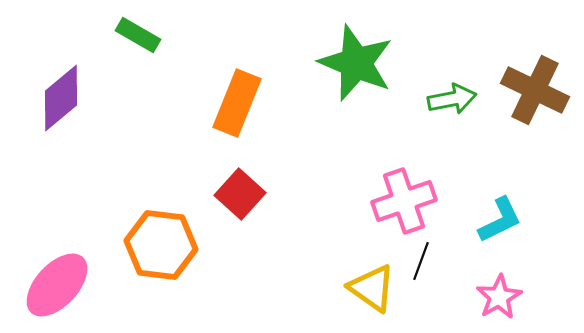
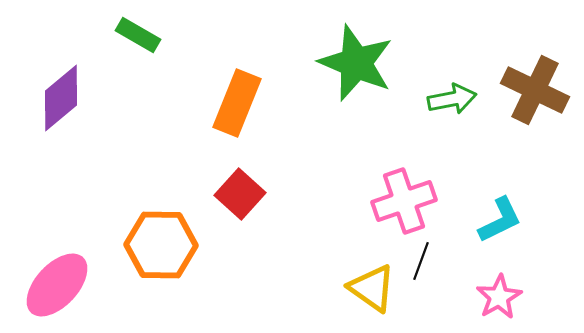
orange hexagon: rotated 6 degrees counterclockwise
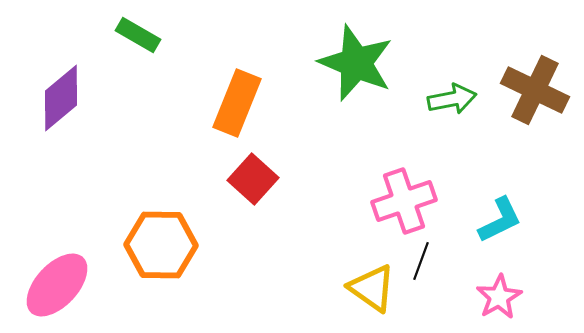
red square: moved 13 px right, 15 px up
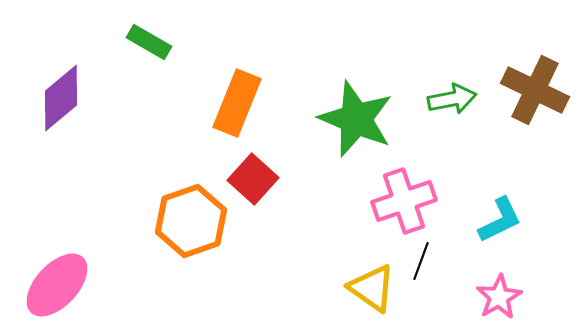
green rectangle: moved 11 px right, 7 px down
green star: moved 56 px down
orange hexagon: moved 30 px right, 24 px up; rotated 20 degrees counterclockwise
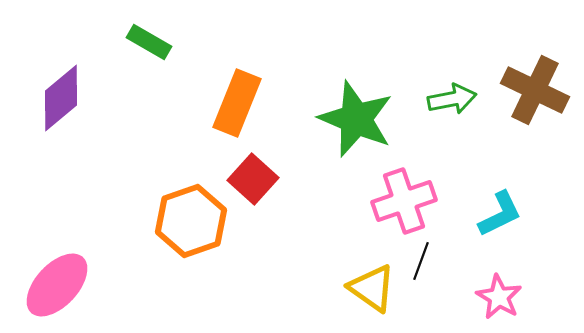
cyan L-shape: moved 6 px up
pink star: rotated 12 degrees counterclockwise
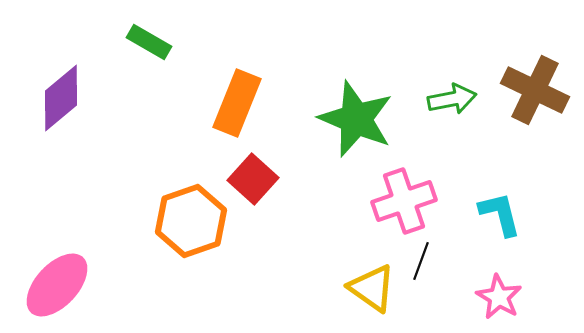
cyan L-shape: rotated 78 degrees counterclockwise
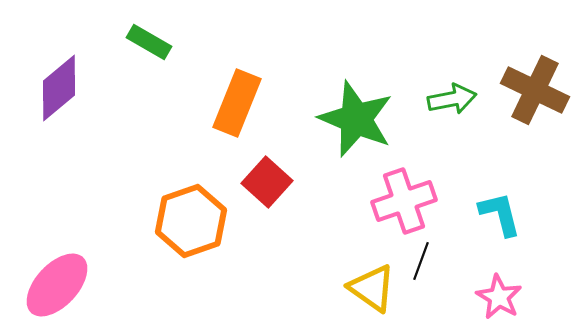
purple diamond: moved 2 px left, 10 px up
red square: moved 14 px right, 3 px down
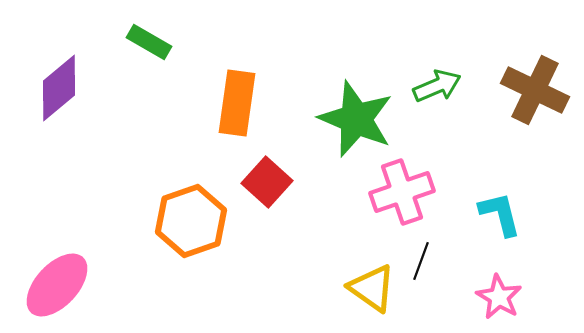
green arrow: moved 15 px left, 13 px up; rotated 12 degrees counterclockwise
orange rectangle: rotated 14 degrees counterclockwise
pink cross: moved 2 px left, 9 px up
